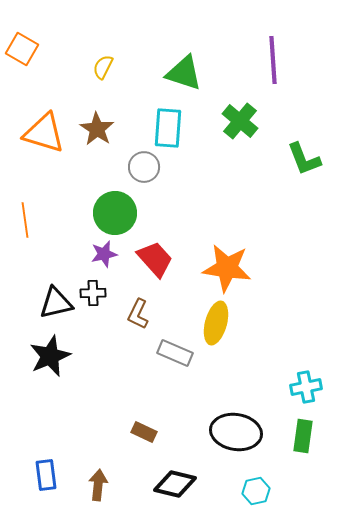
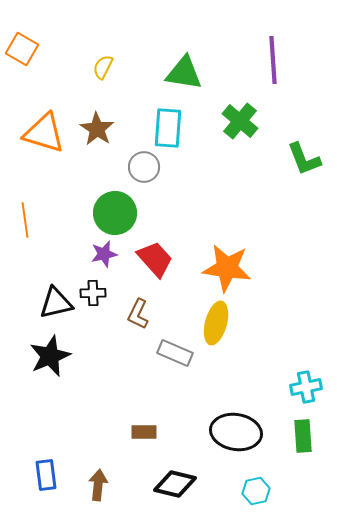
green triangle: rotated 9 degrees counterclockwise
brown rectangle: rotated 25 degrees counterclockwise
green rectangle: rotated 12 degrees counterclockwise
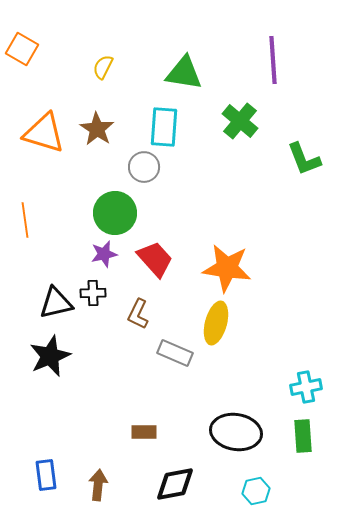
cyan rectangle: moved 4 px left, 1 px up
black diamond: rotated 24 degrees counterclockwise
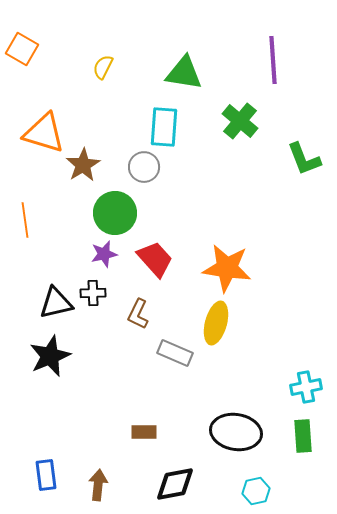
brown star: moved 14 px left, 36 px down; rotated 8 degrees clockwise
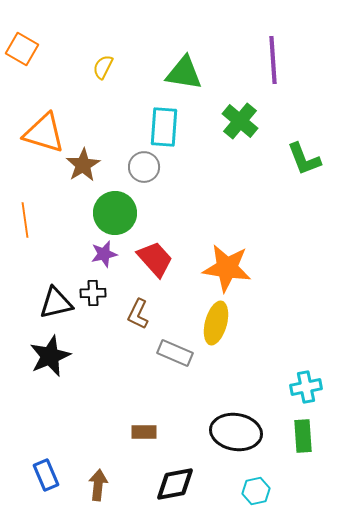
blue rectangle: rotated 16 degrees counterclockwise
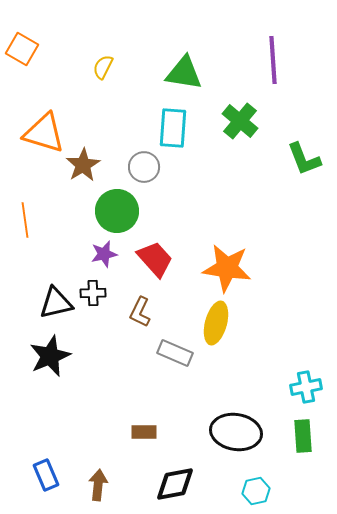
cyan rectangle: moved 9 px right, 1 px down
green circle: moved 2 px right, 2 px up
brown L-shape: moved 2 px right, 2 px up
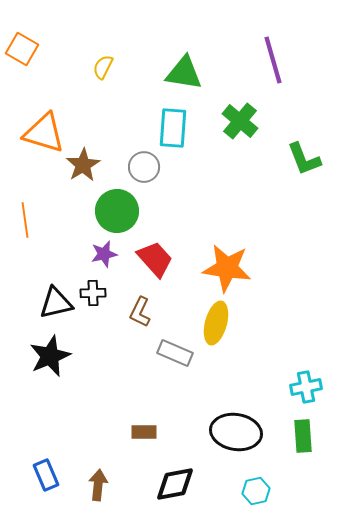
purple line: rotated 12 degrees counterclockwise
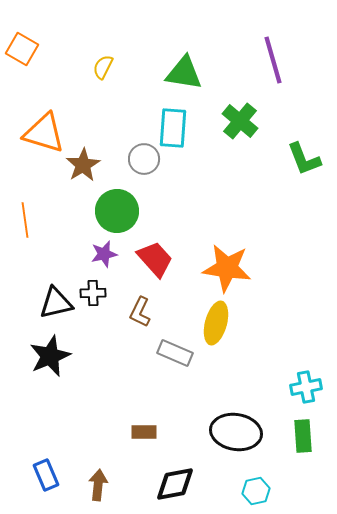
gray circle: moved 8 px up
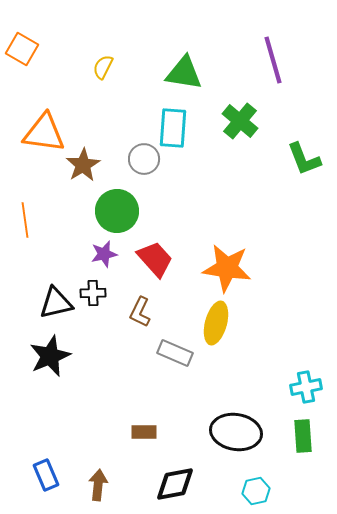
orange triangle: rotated 9 degrees counterclockwise
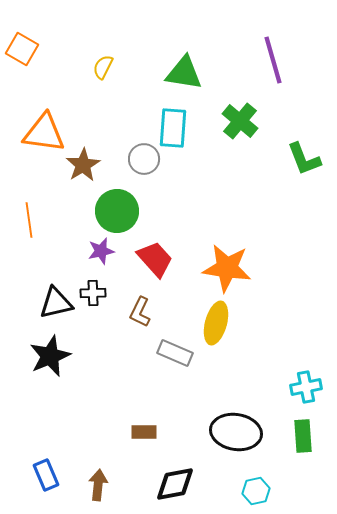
orange line: moved 4 px right
purple star: moved 3 px left, 3 px up
